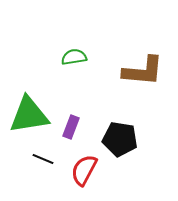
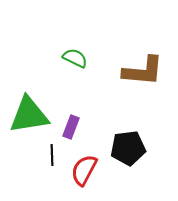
green semicircle: moved 1 px right, 1 px down; rotated 35 degrees clockwise
black pentagon: moved 8 px right, 9 px down; rotated 16 degrees counterclockwise
black line: moved 9 px right, 4 px up; rotated 65 degrees clockwise
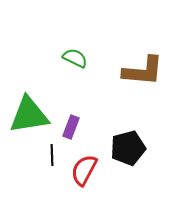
black pentagon: rotated 8 degrees counterclockwise
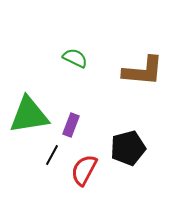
purple rectangle: moved 2 px up
black line: rotated 30 degrees clockwise
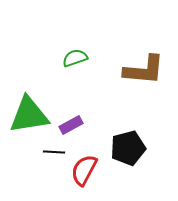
green semicircle: rotated 45 degrees counterclockwise
brown L-shape: moved 1 px right, 1 px up
purple rectangle: rotated 40 degrees clockwise
black line: moved 2 px right, 3 px up; rotated 65 degrees clockwise
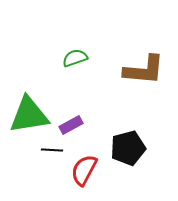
black line: moved 2 px left, 2 px up
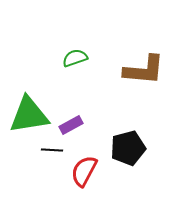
red semicircle: moved 1 px down
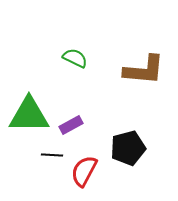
green semicircle: rotated 45 degrees clockwise
green triangle: rotated 9 degrees clockwise
black line: moved 5 px down
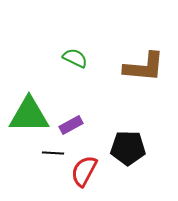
brown L-shape: moved 3 px up
black pentagon: rotated 16 degrees clockwise
black line: moved 1 px right, 2 px up
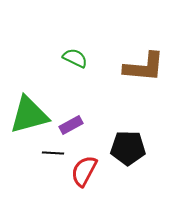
green triangle: rotated 15 degrees counterclockwise
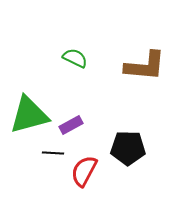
brown L-shape: moved 1 px right, 1 px up
